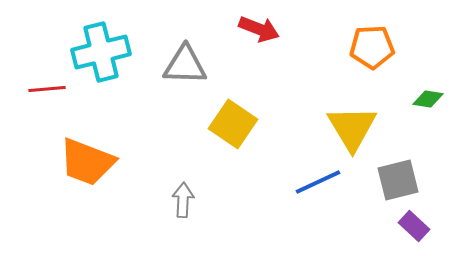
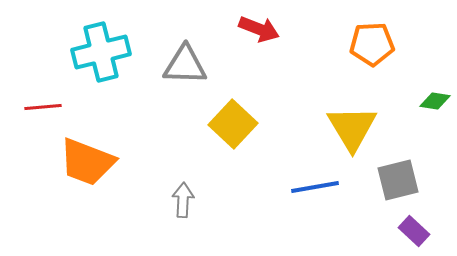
orange pentagon: moved 3 px up
red line: moved 4 px left, 18 px down
green diamond: moved 7 px right, 2 px down
yellow square: rotated 9 degrees clockwise
blue line: moved 3 px left, 5 px down; rotated 15 degrees clockwise
purple rectangle: moved 5 px down
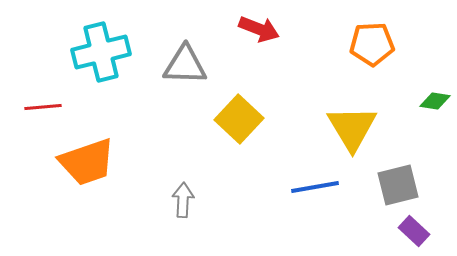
yellow square: moved 6 px right, 5 px up
orange trapezoid: rotated 40 degrees counterclockwise
gray square: moved 5 px down
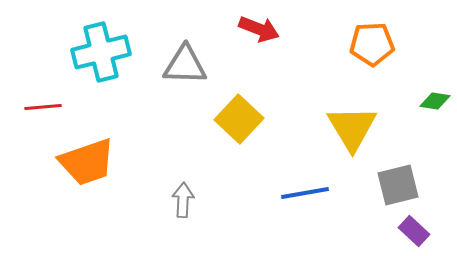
blue line: moved 10 px left, 6 px down
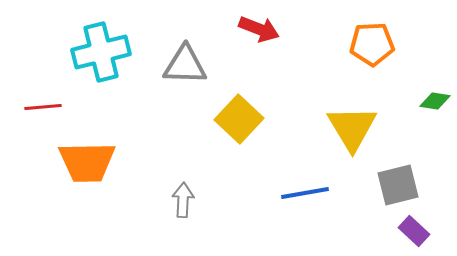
orange trapezoid: rotated 18 degrees clockwise
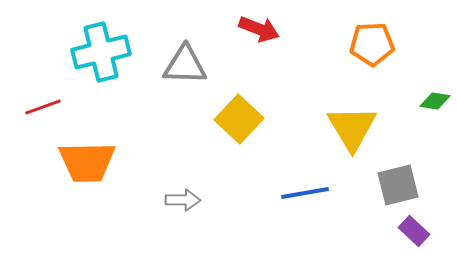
red line: rotated 15 degrees counterclockwise
gray arrow: rotated 88 degrees clockwise
